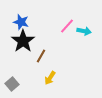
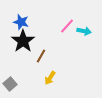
gray square: moved 2 px left
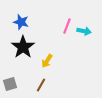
pink line: rotated 21 degrees counterclockwise
black star: moved 6 px down
brown line: moved 29 px down
yellow arrow: moved 3 px left, 17 px up
gray square: rotated 24 degrees clockwise
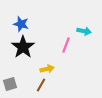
blue star: moved 2 px down
pink line: moved 1 px left, 19 px down
yellow arrow: moved 8 px down; rotated 136 degrees counterclockwise
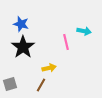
pink line: moved 3 px up; rotated 35 degrees counterclockwise
yellow arrow: moved 2 px right, 1 px up
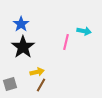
blue star: rotated 21 degrees clockwise
pink line: rotated 28 degrees clockwise
yellow arrow: moved 12 px left, 4 px down
